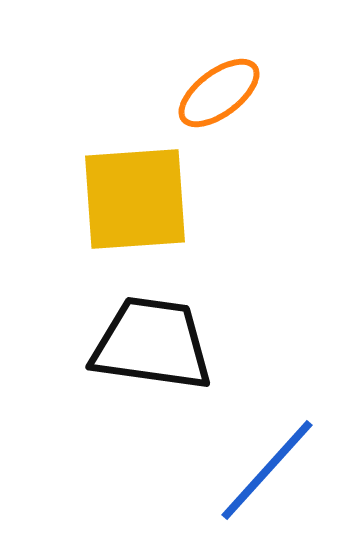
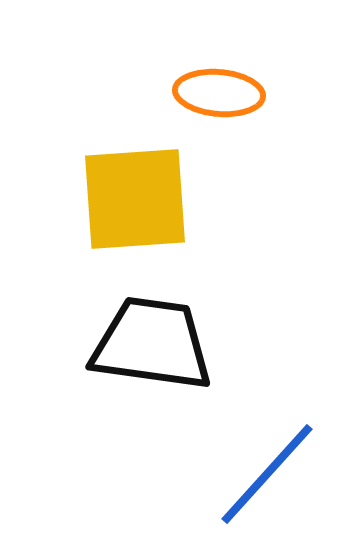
orange ellipse: rotated 42 degrees clockwise
blue line: moved 4 px down
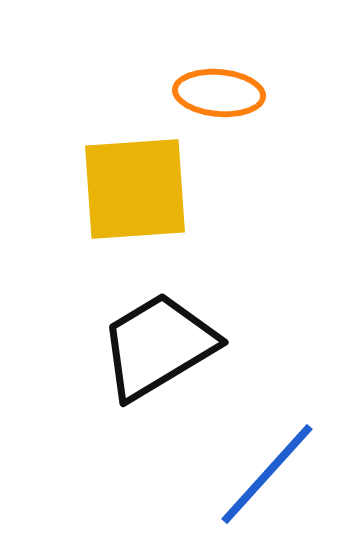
yellow square: moved 10 px up
black trapezoid: moved 6 px right, 2 px down; rotated 39 degrees counterclockwise
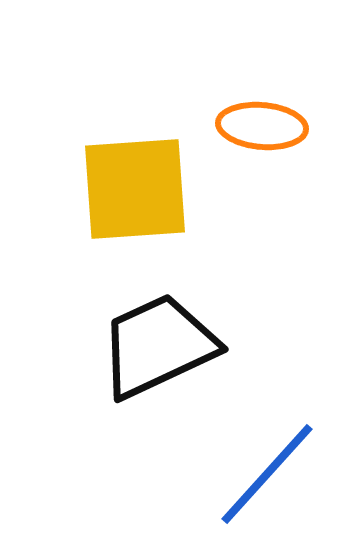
orange ellipse: moved 43 px right, 33 px down
black trapezoid: rotated 6 degrees clockwise
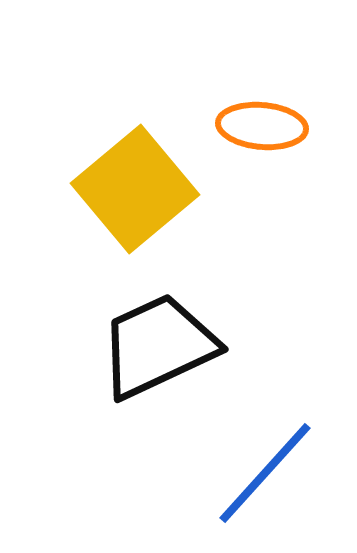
yellow square: rotated 36 degrees counterclockwise
blue line: moved 2 px left, 1 px up
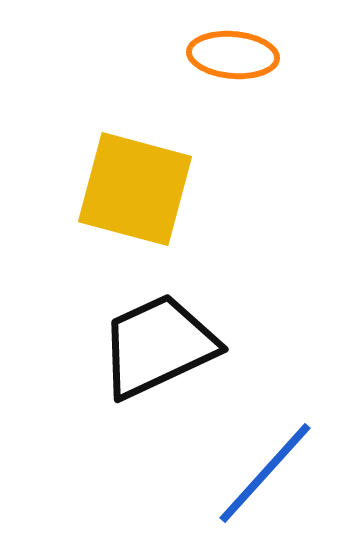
orange ellipse: moved 29 px left, 71 px up
yellow square: rotated 35 degrees counterclockwise
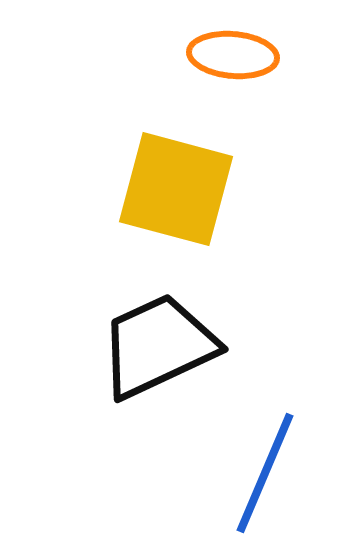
yellow square: moved 41 px right
blue line: rotated 19 degrees counterclockwise
